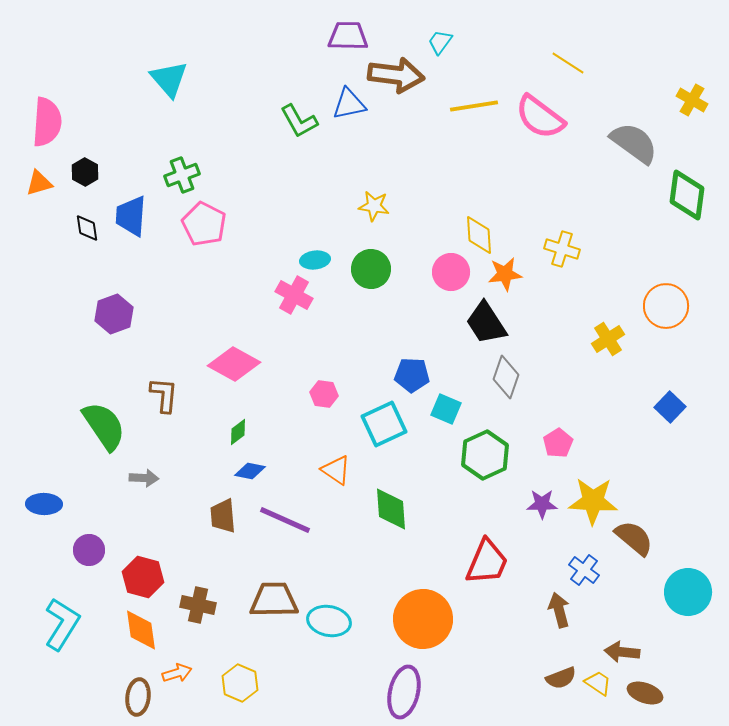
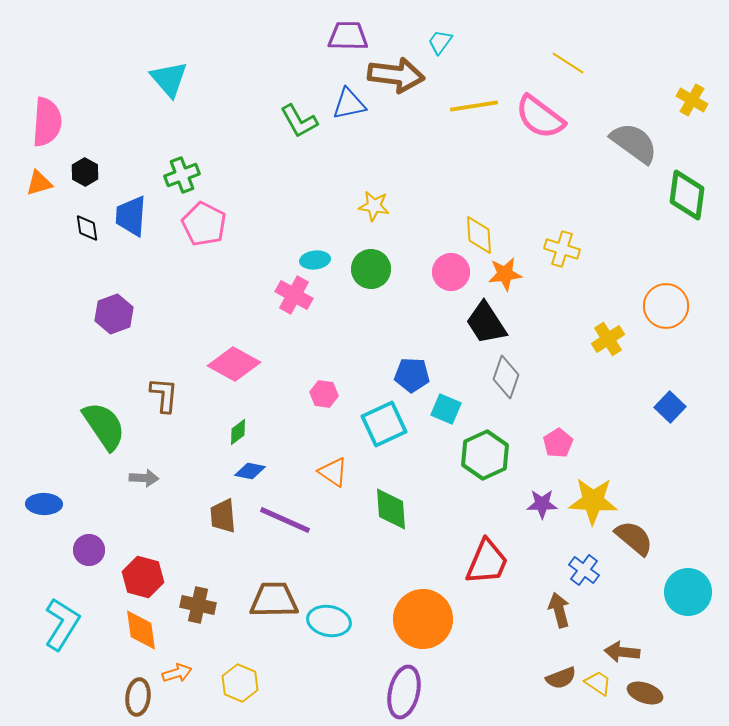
orange triangle at (336, 470): moved 3 px left, 2 px down
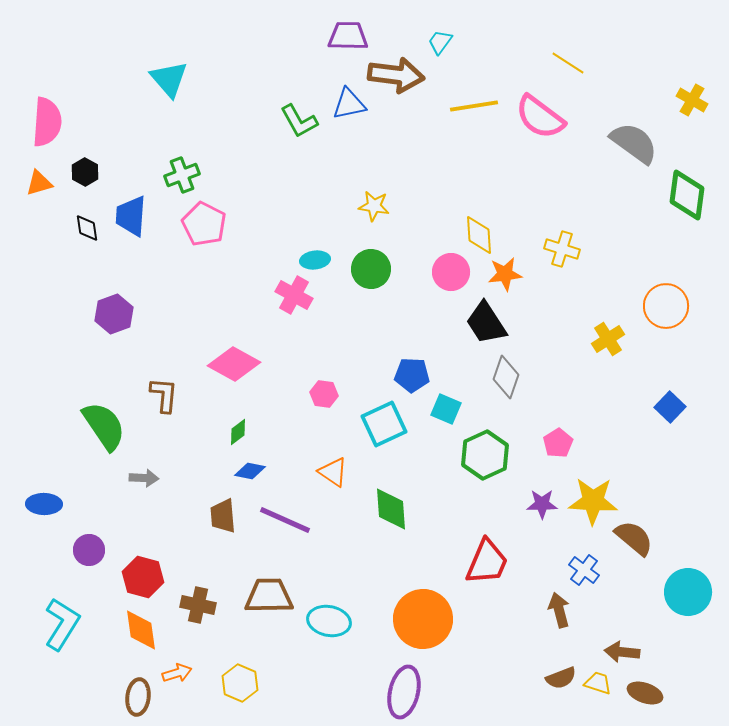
brown trapezoid at (274, 600): moved 5 px left, 4 px up
yellow trapezoid at (598, 683): rotated 16 degrees counterclockwise
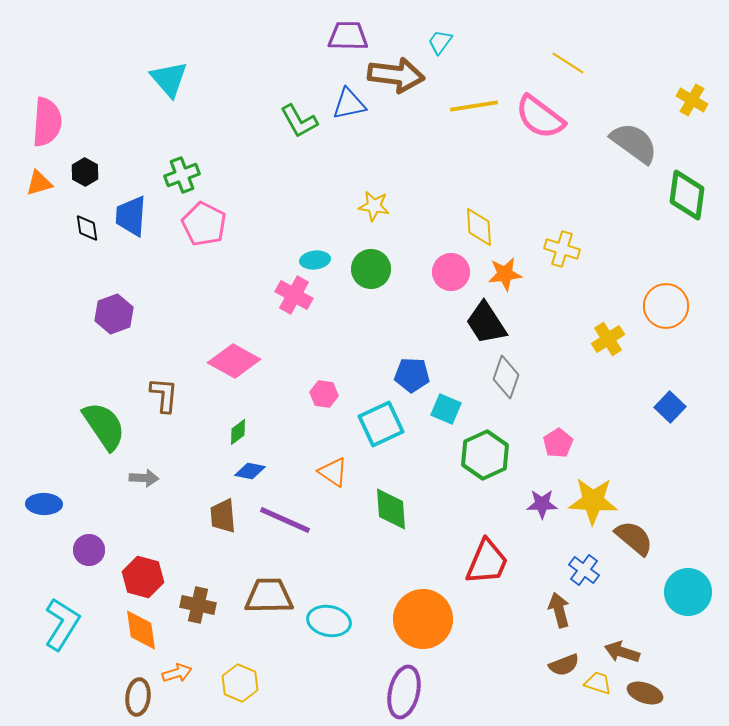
yellow diamond at (479, 235): moved 8 px up
pink diamond at (234, 364): moved 3 px up
cyan square at (384, 424): moved 3 px left
brown arrow at (622, 652): rotated 12 degrees clockwise
brown semicircle at (561, 678): moved 3 px right, 13 px up
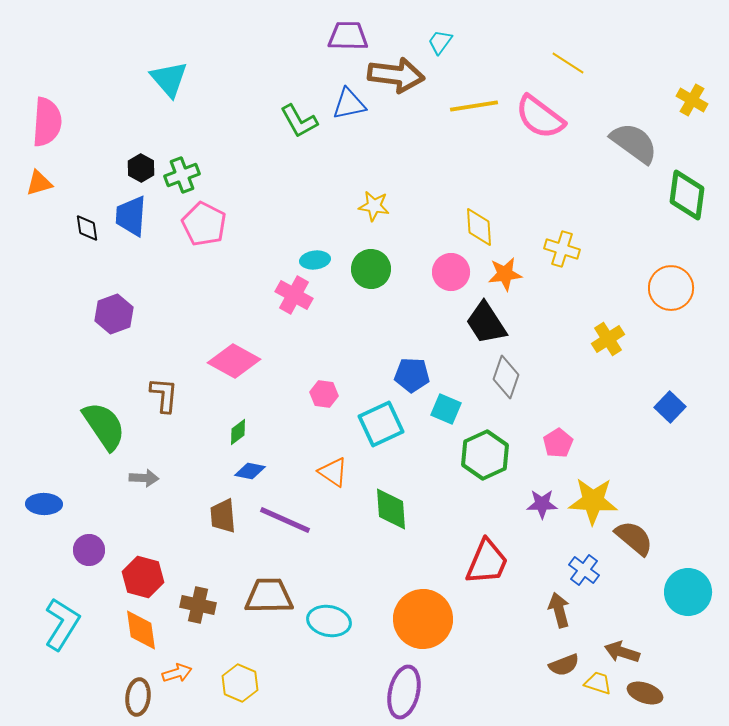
black hexagon at (85, 172): moved 56 px right, 4 px up
orange circle at (666, 306): moved 5 px right, 18 px up
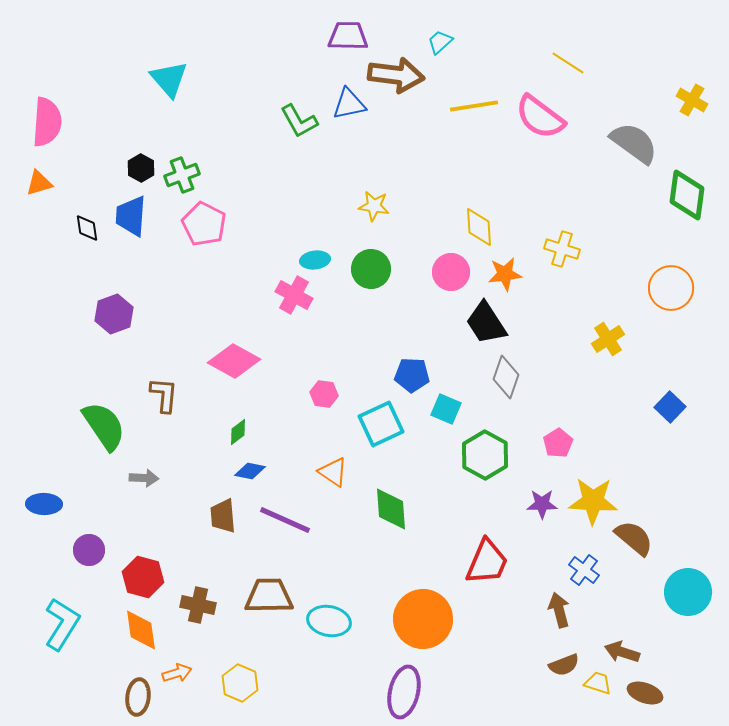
cyan trapezoid at (440, 42): rotated 12 degrees clockwise
green hexagon at (485, 455): rotated 6 degrees counterclockwise
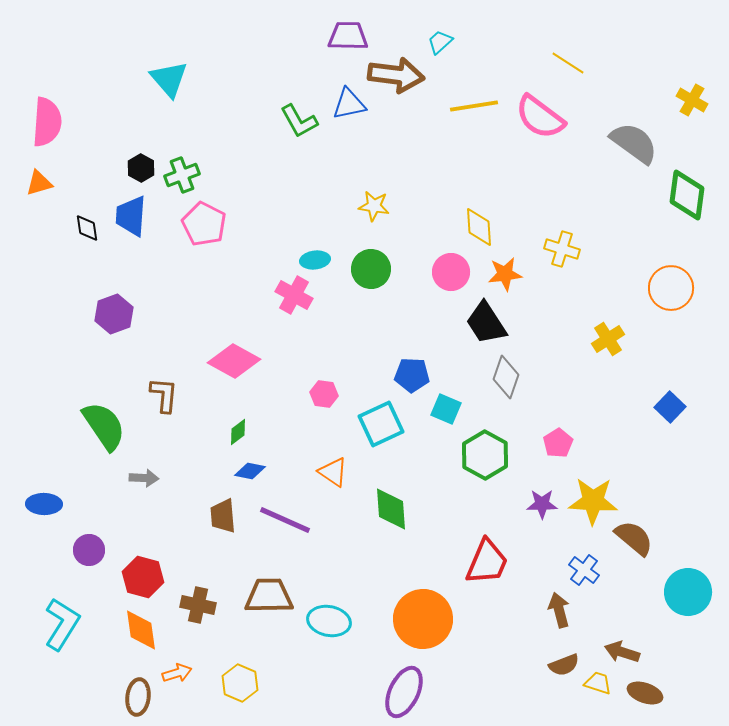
purple ellipse at (404, 692): rotated 12 degrees clockwise
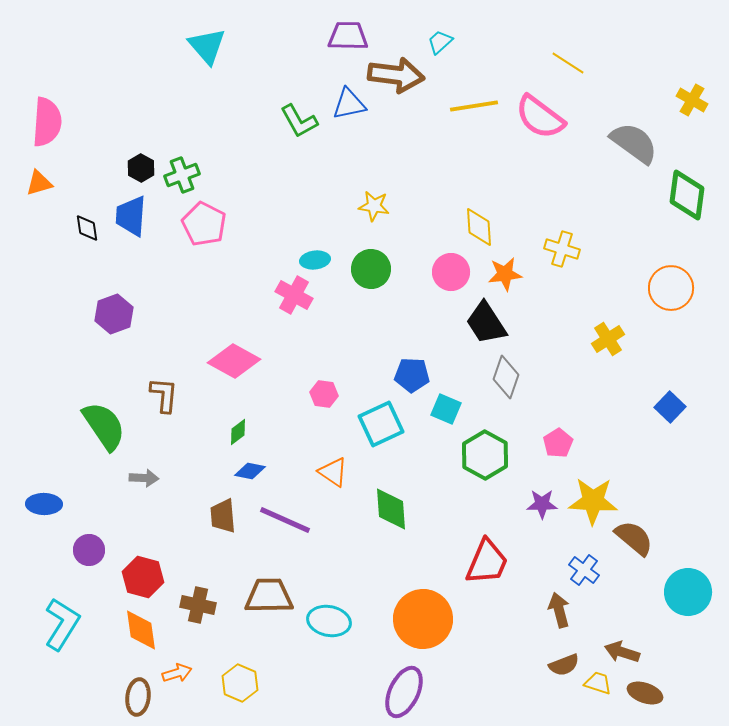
cyan triangle at (169, 79): moved 38 px right, 33 px up
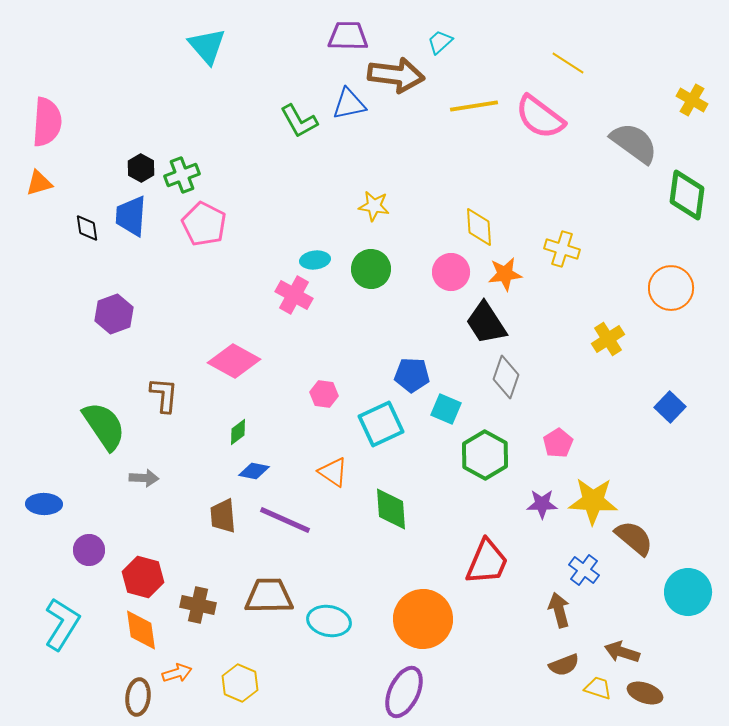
blue diamond at (250, 471): moved 4 px right
yellow trapezoid at (598, 683): moved 5 px down
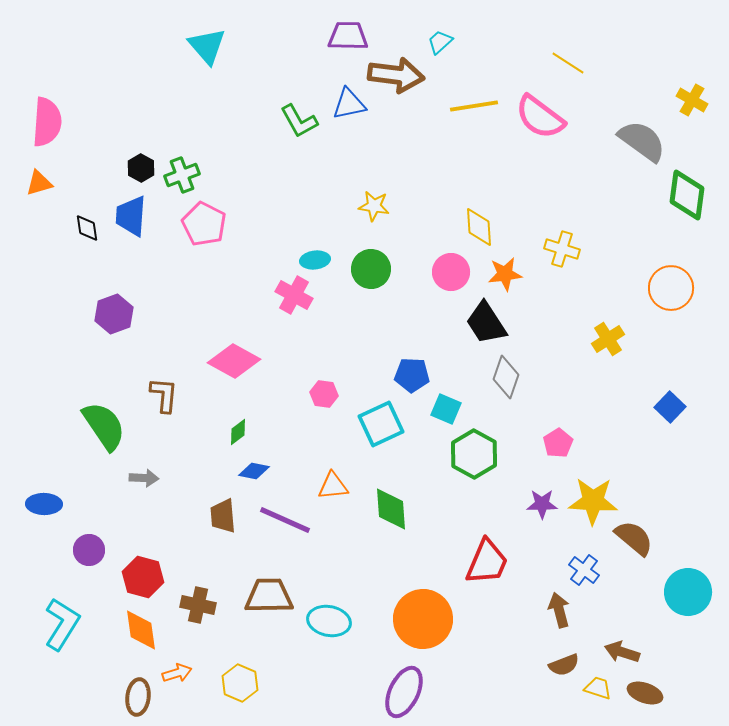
gray semicircle at (634, 143): moved 8 px right, 2 px up
green hexagon at (485, 455): moved 11 px left, 1 px up
orange triangle at (333, 472): moved 14 px down; rotated 40 degrees counterclockwise
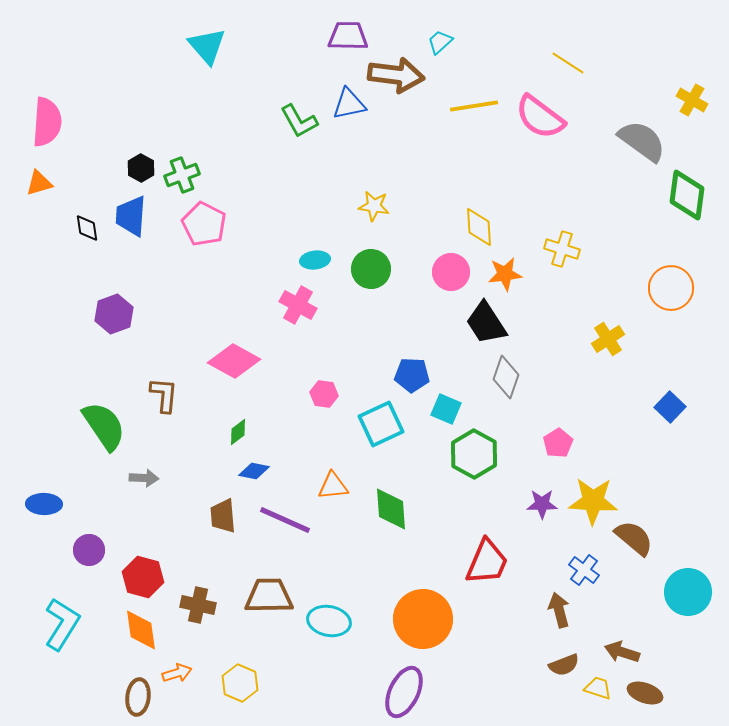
pink cross at (294, 295): moved 4 px right, 10 px down
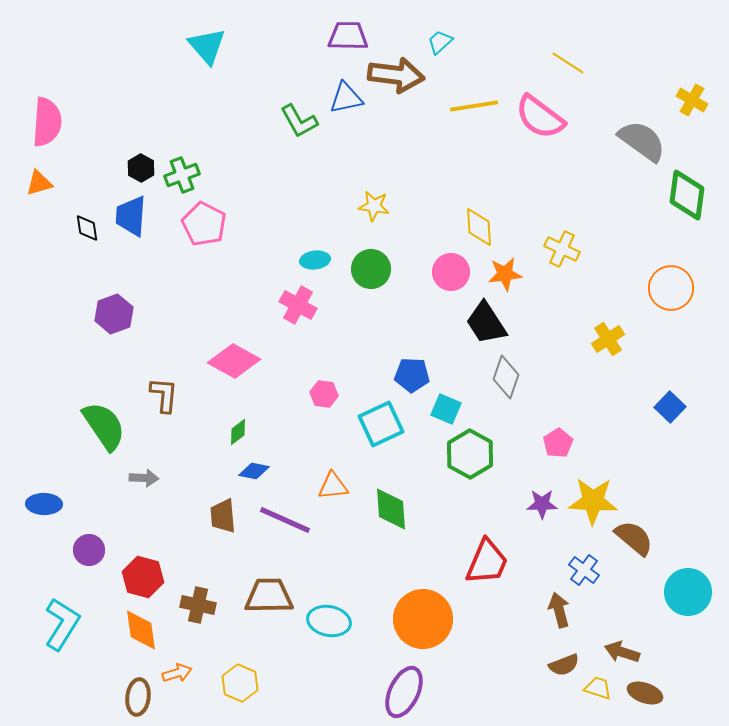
blue triangle at (349, 104): moved 3 px left, 6 px up
yellow cross at (562, 249): rotated 8 degrees clockwise
green hexagon at (474, 454): moved 4 px left
